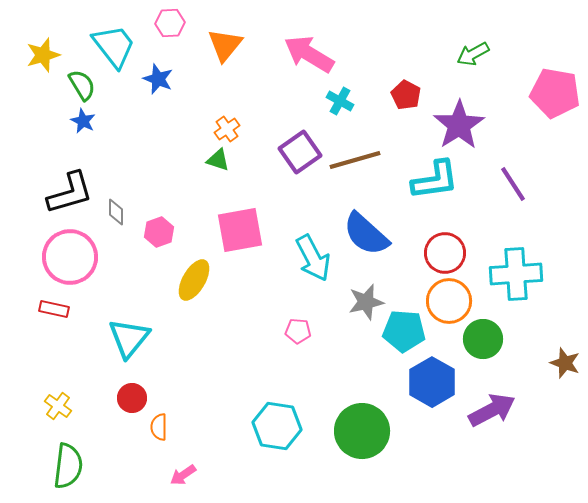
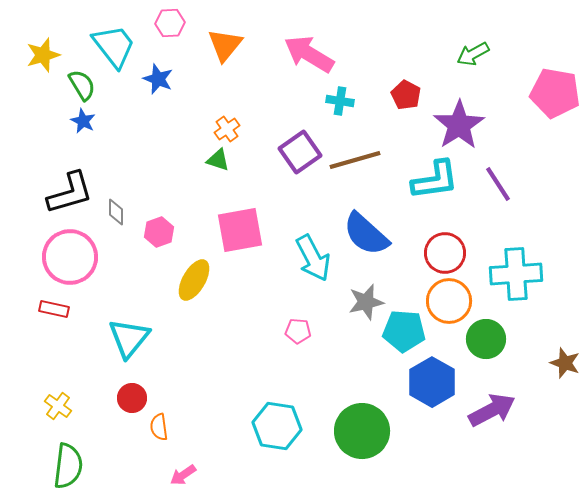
cyan cross at (340, 101): rotated 20 degrees counterclockwise
purple line at (513, 184): moved 15 px left
green circle at (483, 339): moved 3 px right
orange semicircle at (159, 427): rotated 8 degrees counterclockwise
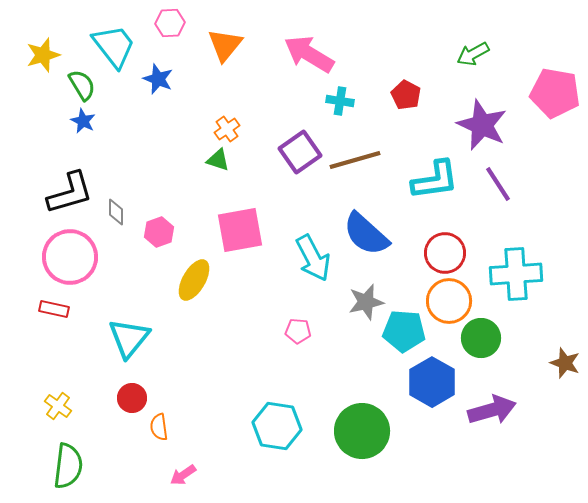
purple star at (459, 125): moved 23 px right; rotated 15 degrees counterclockwise
green circle at (486, 339): moved 5 px left, 1 px up
purple arrow at (492, 410): rotated 12 degrees clockwise
